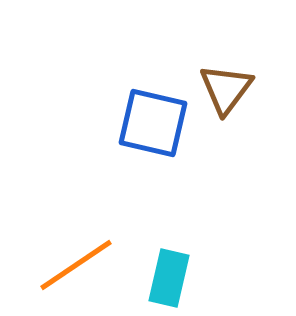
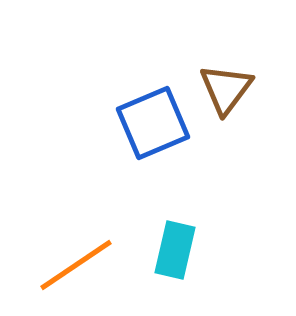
blue square: rotated 36 degrees counterclockwise
cyan rectangle: moved 6 px right, 28 px up
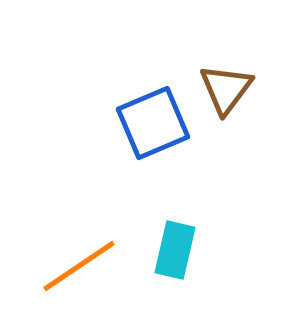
orange line: moved 3 px right, 1 px down
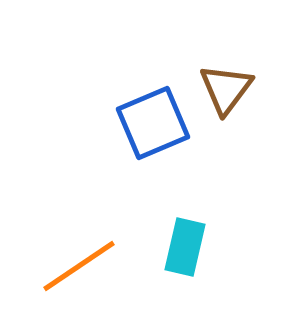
cyan rectangle: moved 10 px right, 3 px up
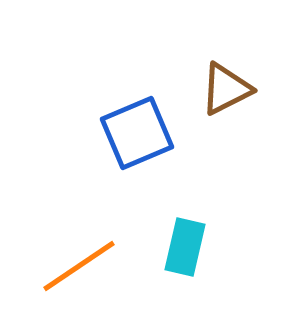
brown triangle: rotated 26 degrees clockwise
blue square: moved 16 px left, 10 px down
